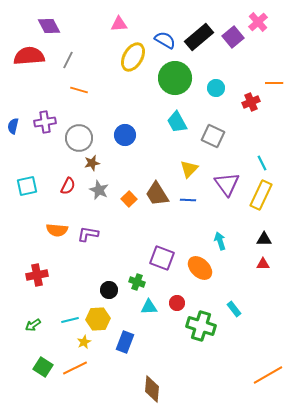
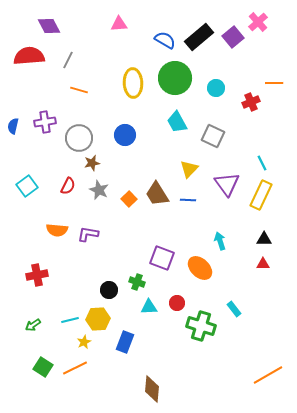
yellow ellipse at (133, 57): moved 26 px down; rotated 32 degrees counterclockwise
cyan square at (27, 186): rotated 25 degrees counterclockwise
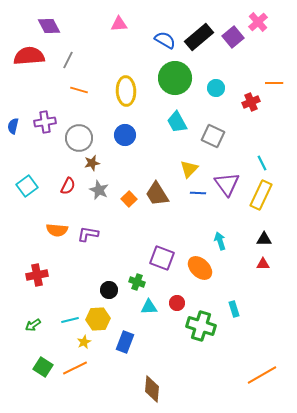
yellow ellipse at (133, 83): moved 7 px left, 8 px down
blue line at (188, 200): moved 10 px right, 7 px up
cyan rectangle at (234, 309): rotated 21 degrees clockwise
orange line at (268, 375): moved 6 px left
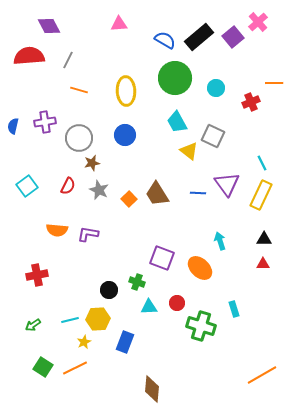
yellow triangle at (189, 169): moved 18 px up; rotated 36 degrees counterclockwise
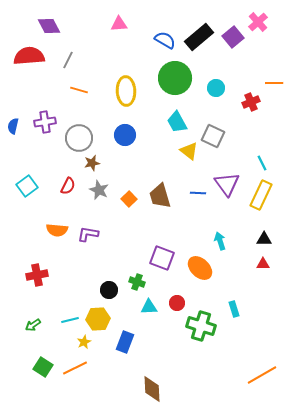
brown trapezoid at (157, 194): moved 3 px right, 2 px down; rotated 16 degrees clockwise
brown diamond at (152, 389): rotated 8 degrees counterclockwise
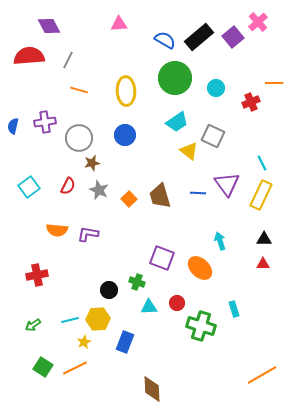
cyan trapezoid at (177, 122): rotated 95 degrees counterclockwise
cyan square at (27, 186): moved 2 px right, 1 px down
